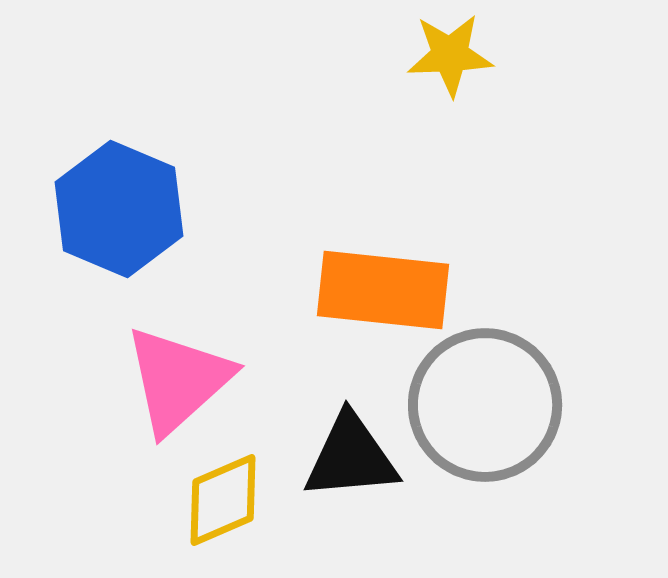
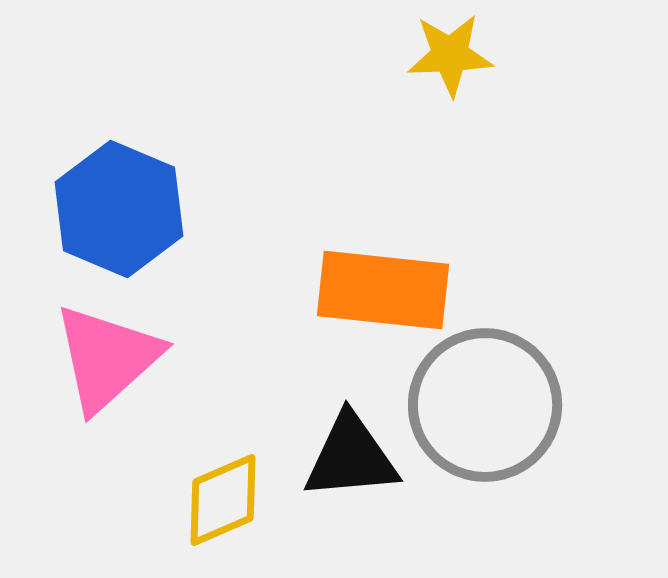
pink triangle: moved 71 px left, 22 px up
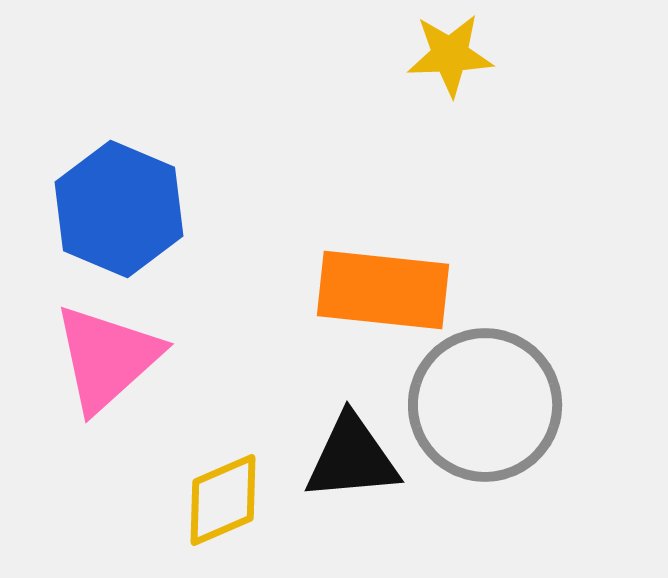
black triangle: moved 1 px right, 1 px down
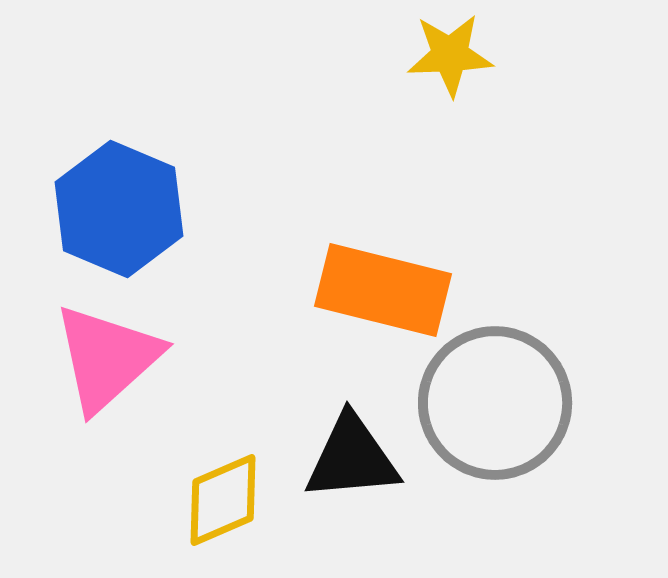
orange rectangle: rotated 8 degrees clockwise
gray circle: moved 10 px right, 2 px up
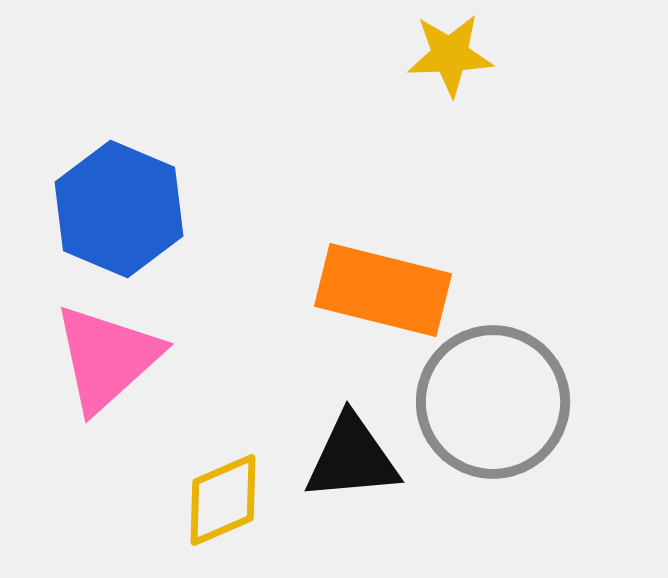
gray circle: moved 2 px left, 1 px up
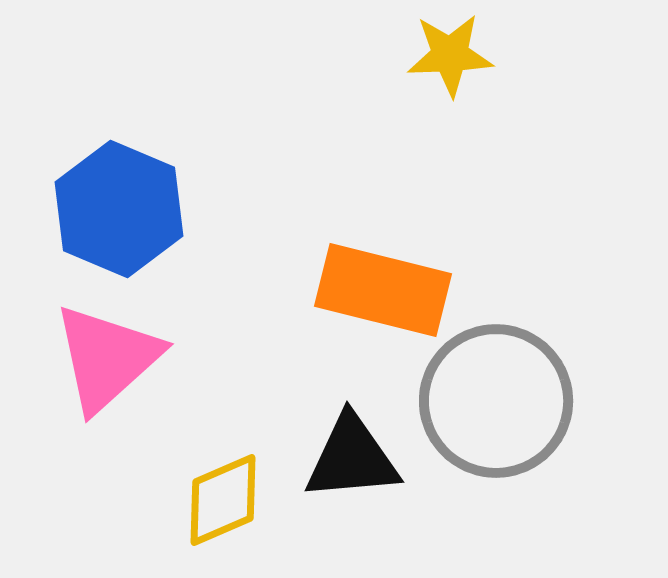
gray circle: moved 3 px right, 1 px up
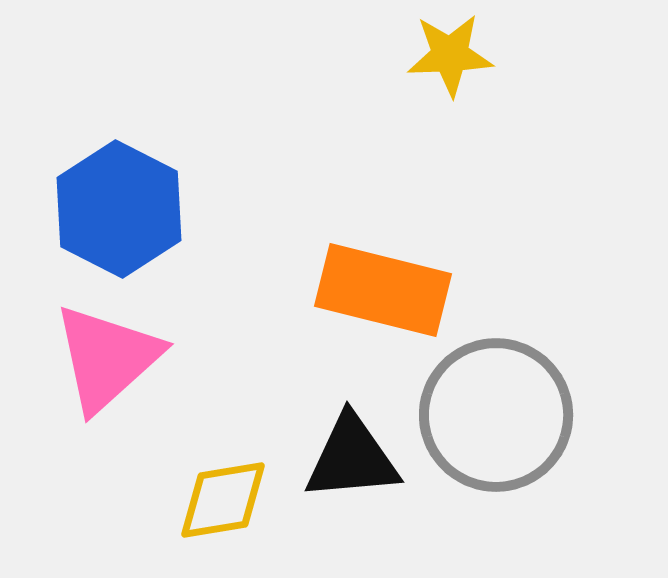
blue hexagon: rotated 4 degrees clockwise
gray circle: moved 14 px down
yellow diamond: rotated 14 degrees clockwise
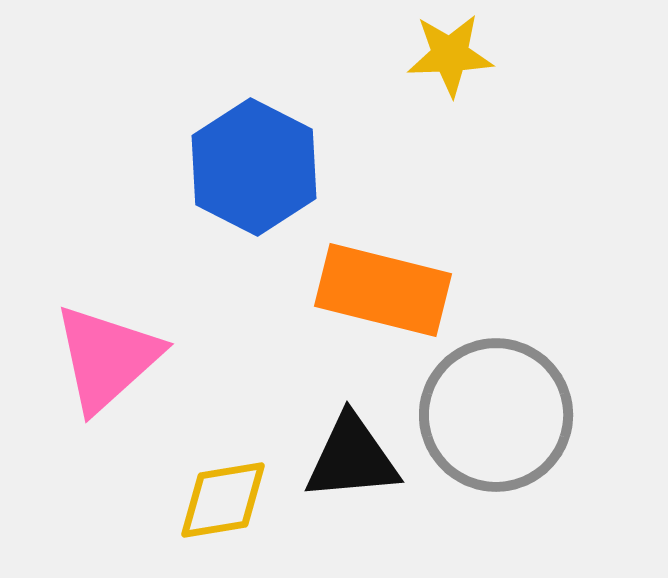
blue hexagon: moved 135 px right, 42 px up
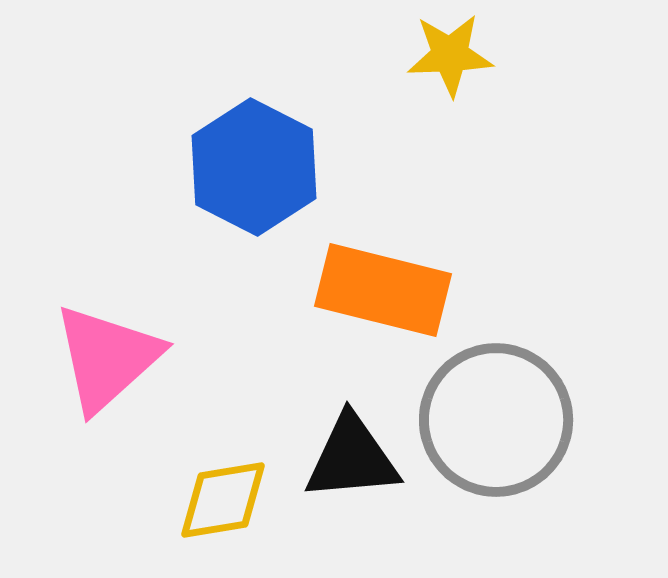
gray circle: moved 5 px down
